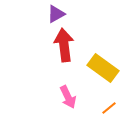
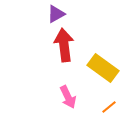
orange line: moved 1 px up
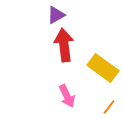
purple triangle: moved 1 px down
pink arrow: moved 1 px left, 1 px up
orange line: rotated 14 degrees counterclockwise
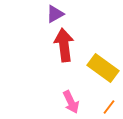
purple triangle: moved 1 px left, 1 px up
pink arrow: moved 4 px right, 6 px down
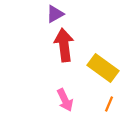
pink arrow: moved 6 px left, 2 px up
orange line: moved 3 px up; rotated 14 degrees counterclockwise
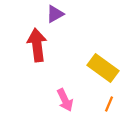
red arrow: moved 27 px left
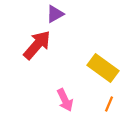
red arrow: rotated 48 degrees clockwise
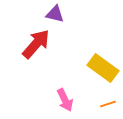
purple triangle: rotated 42 degrees clockwise
red arrow: moved 1 px left, 1 px up
orange line: moved 1 px left; rotated 49 degrees clockwise
